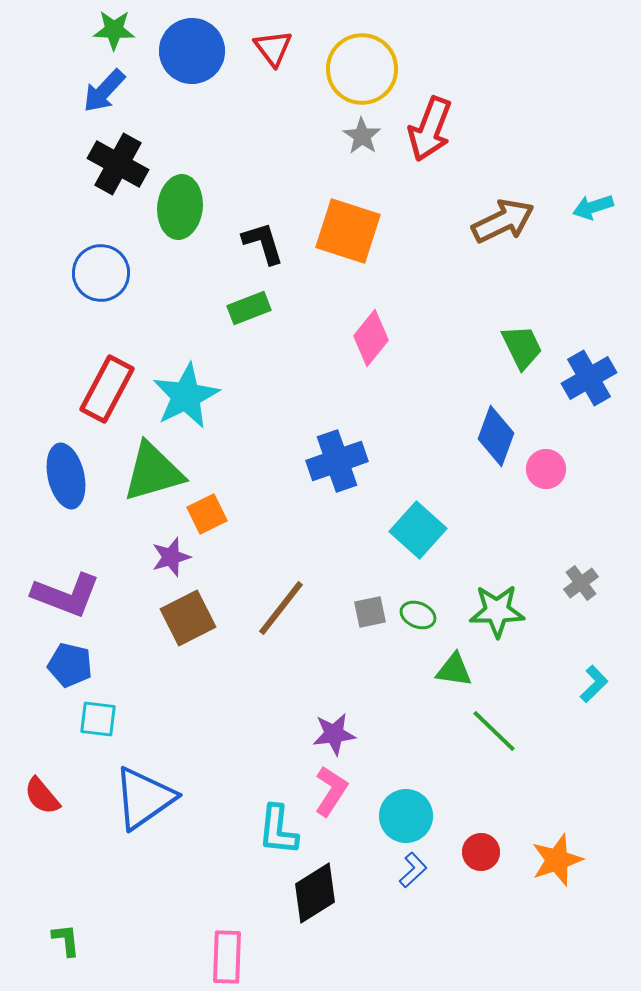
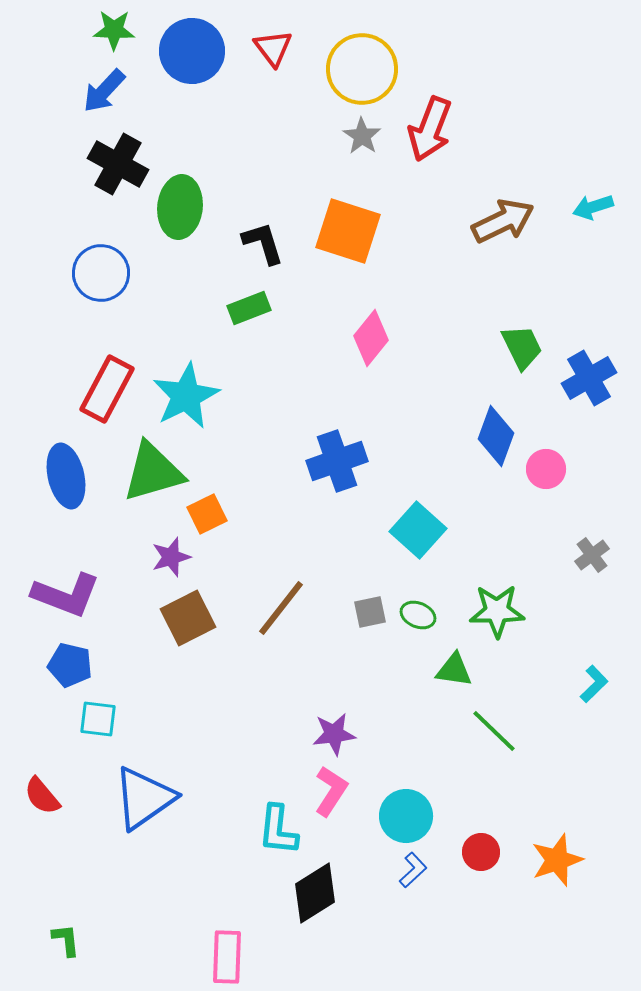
gray cross at (581, 583): moved 11 px right, 28 px up
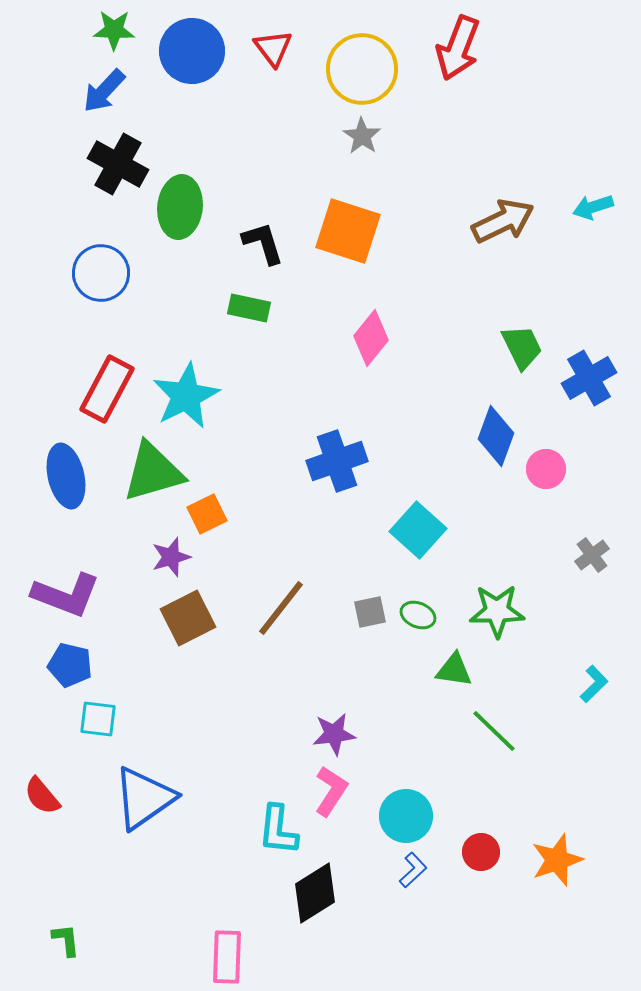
red arrow at (430, 129): moved 28 px right, 81 px up
green rectangle at (249, 308): rotated 33 degrees clockwise
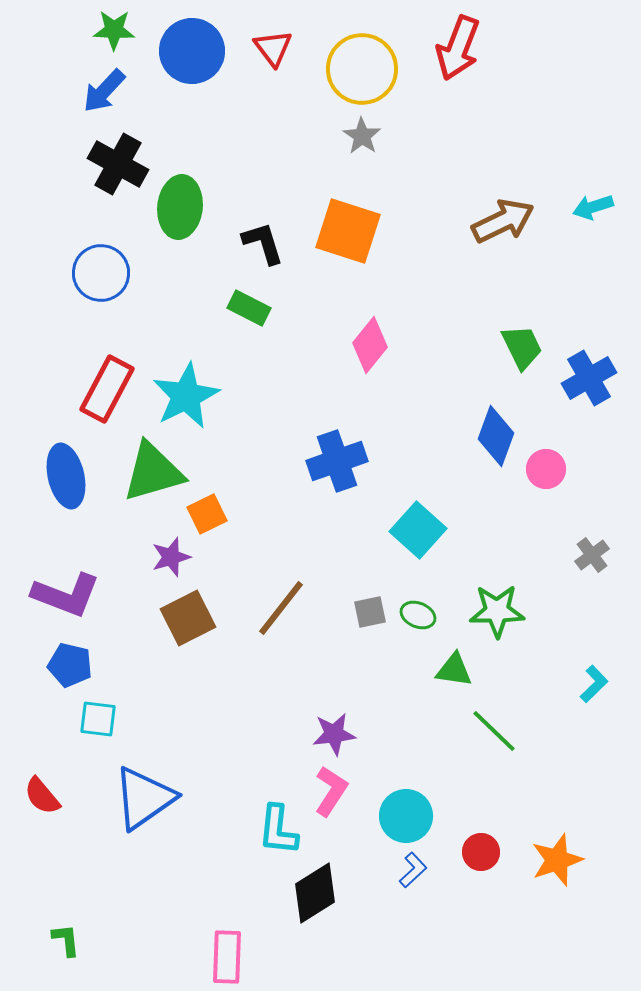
green rectangle at (249, 308): rotated 15 degrees clockwise
pink diamond at (371, 338): moved 1 px left, 7 px down
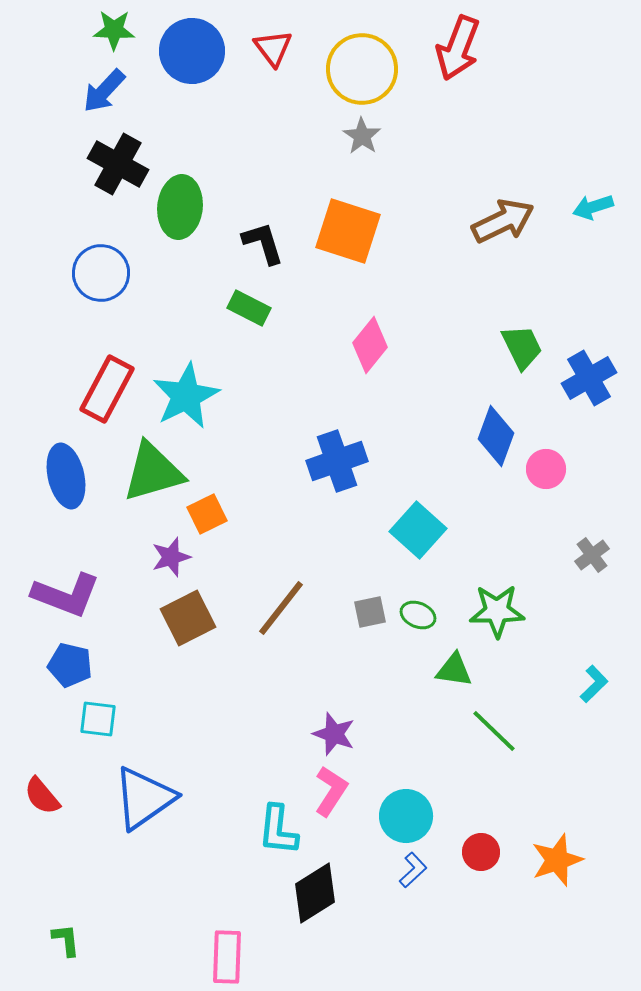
purple star at (334, 734): rotated 27 degrees clockwise
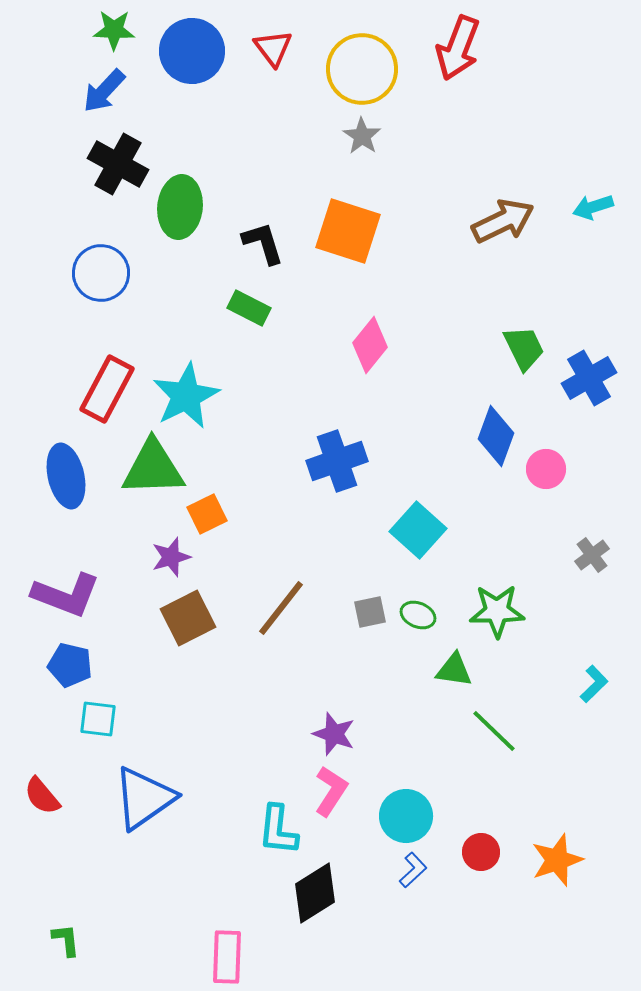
green trapezoid at (522, 347): moved 2 px right, 1 px down
green triangle at (153, 472): moved 4 px up; rotated 14 degrees clockwise
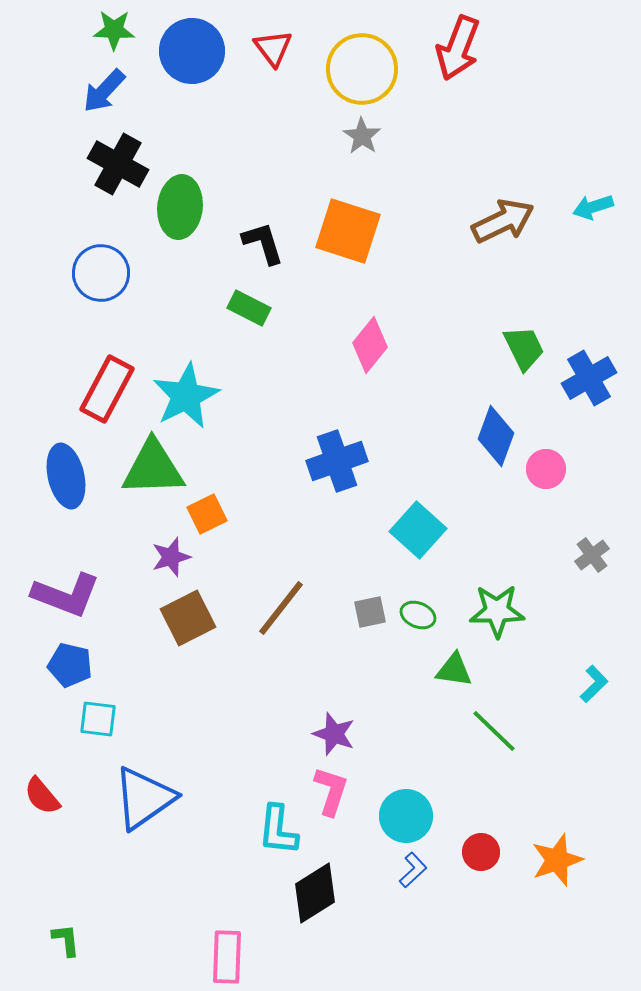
pink L-shape at (331, 791): rotated 15 degrees counterclockwise
